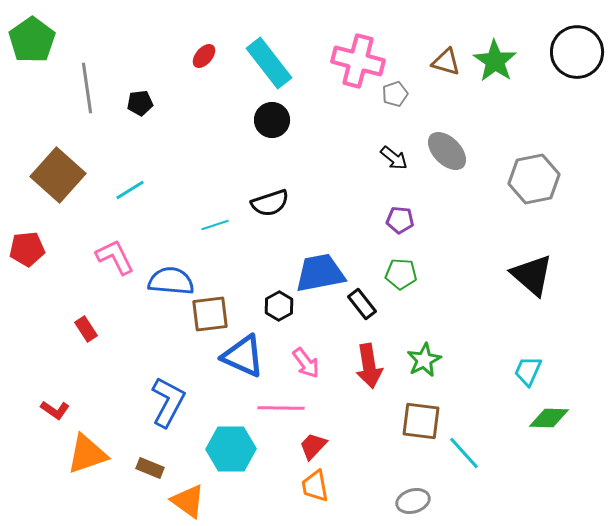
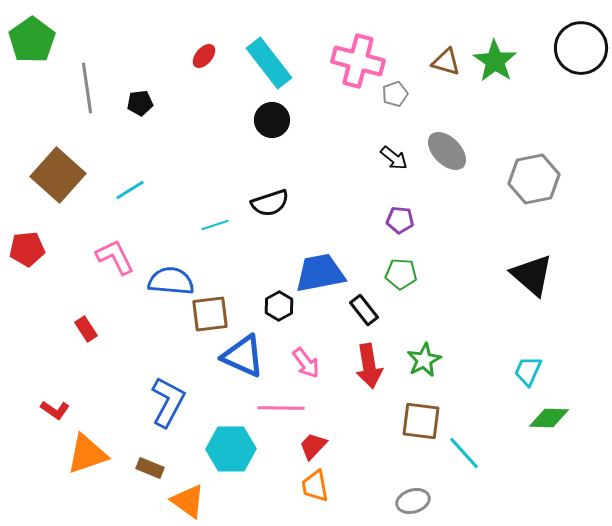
black circle at (577, 52): moved 4 px right, 4 px up
black rectangle at (362, 304): moved 2 px right, 6 px down
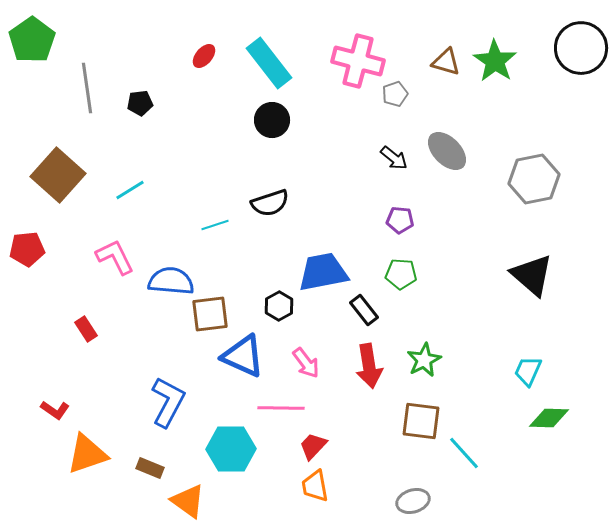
blue trapezoid at (320, 273): moved 3 px right, 1 px up
